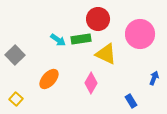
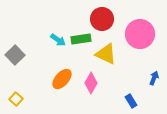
red circle: moved 4 px right
orange ellipse: moved 13 px right
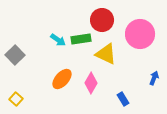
red circle: moved 1 px down
blue rectangle: moved 8 px left, 2 px up
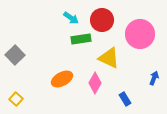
cyan arrow: moved 13 px right, 22 px up
yellow triangle: moved 3 px right, 4 px down
orange ellipse: rotated 20 degrees clockwise
pink diamond: moved 4 px right
blue rectangle: moved 2 px right
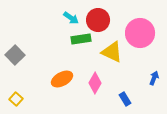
red circle: moved 4 px left
pink circle: moved 1 px up
yellow triangle: moved 3 px right, 6 px up
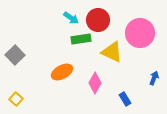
orange ellipse: moved 7 px up
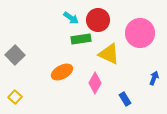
yellow triangle: moved 3 px left, 2 px down
yellow square: moved 1 px left, 2 px up
